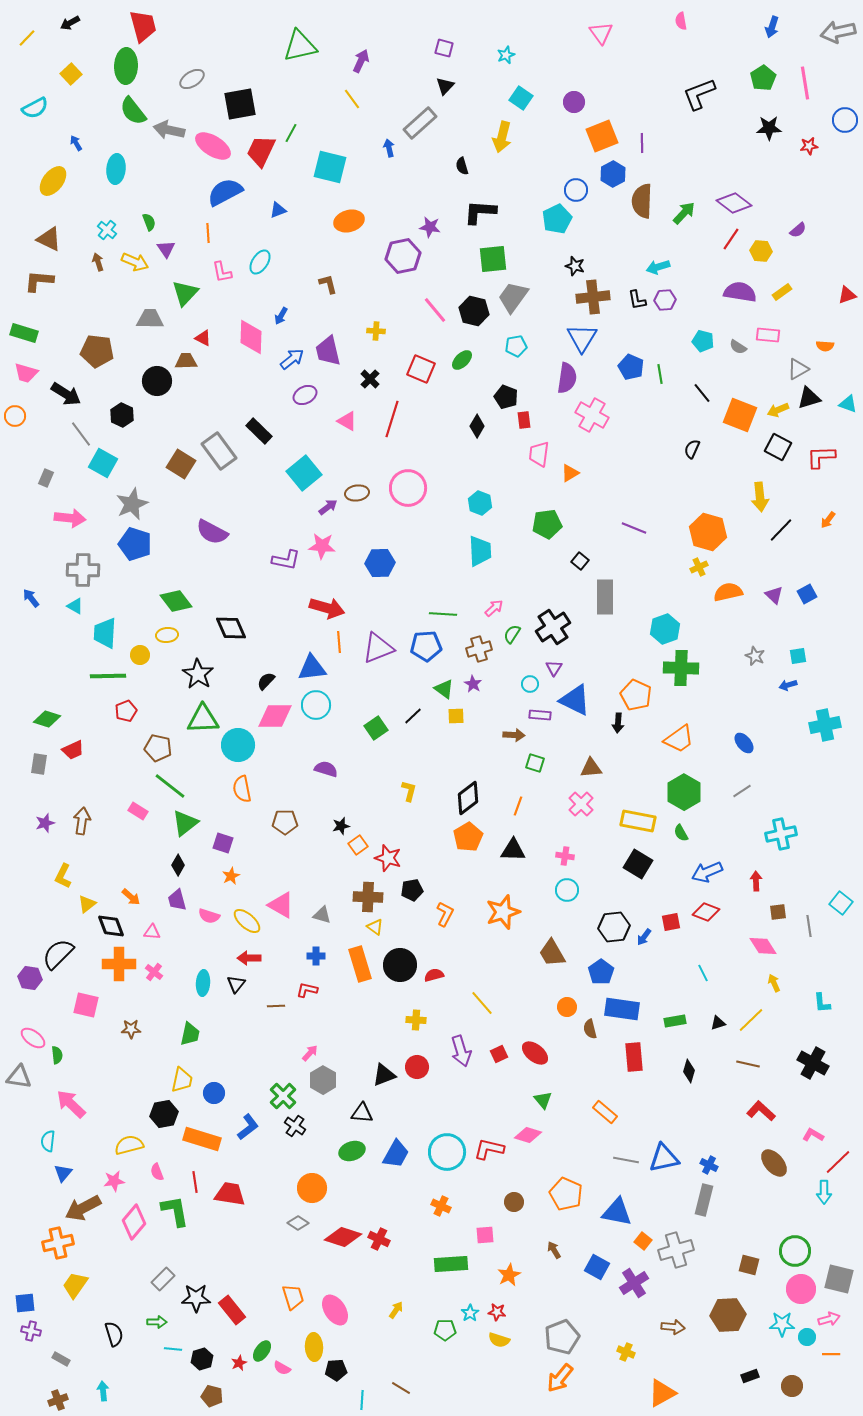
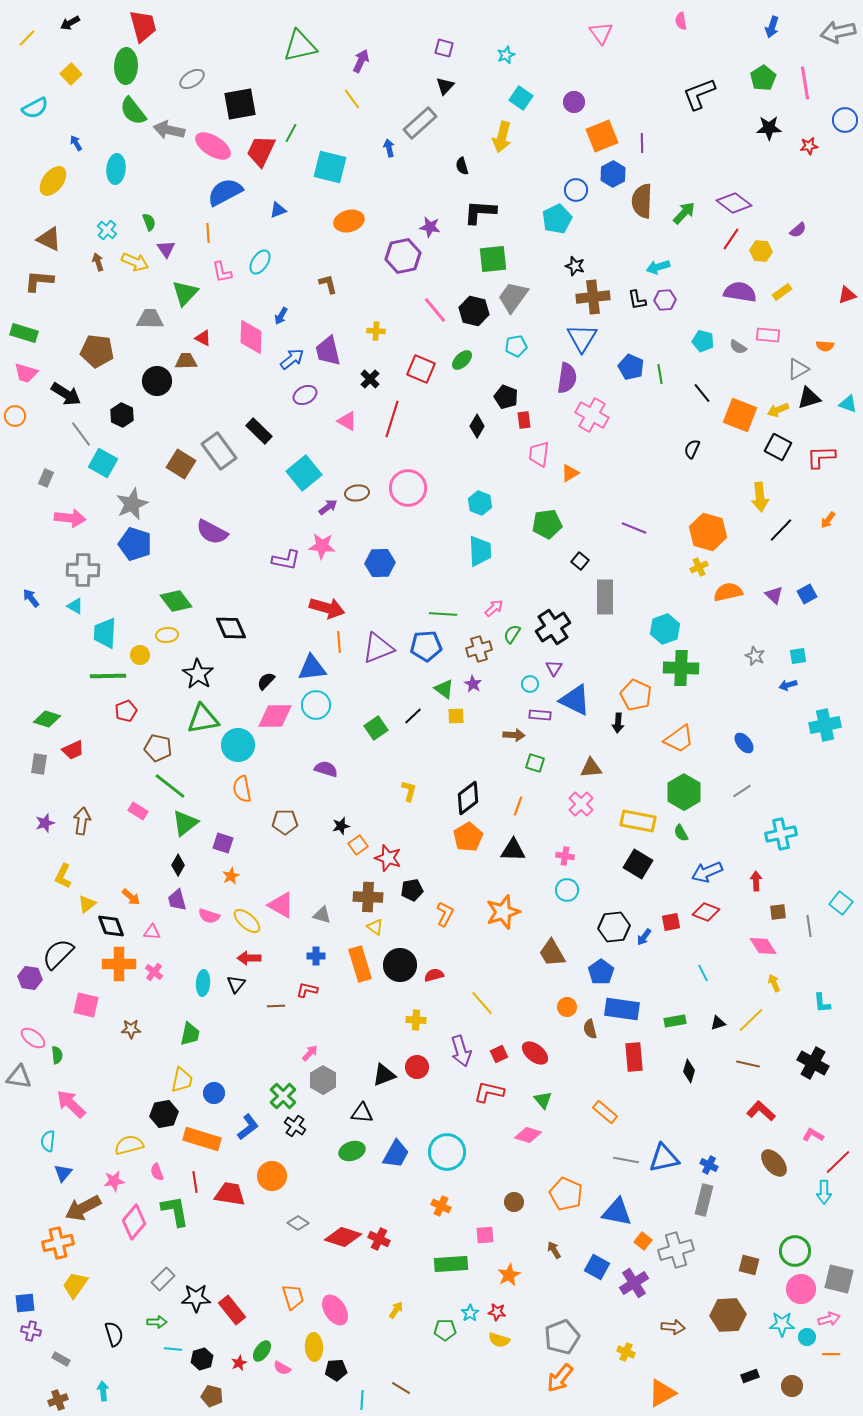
green triangle at (203, 719): rotated 8 degrees counterclockwise
red L-shape at (489, 1149): moved 57 px up
orange circle at (312, 1188): moved 40 px left, 12 px up
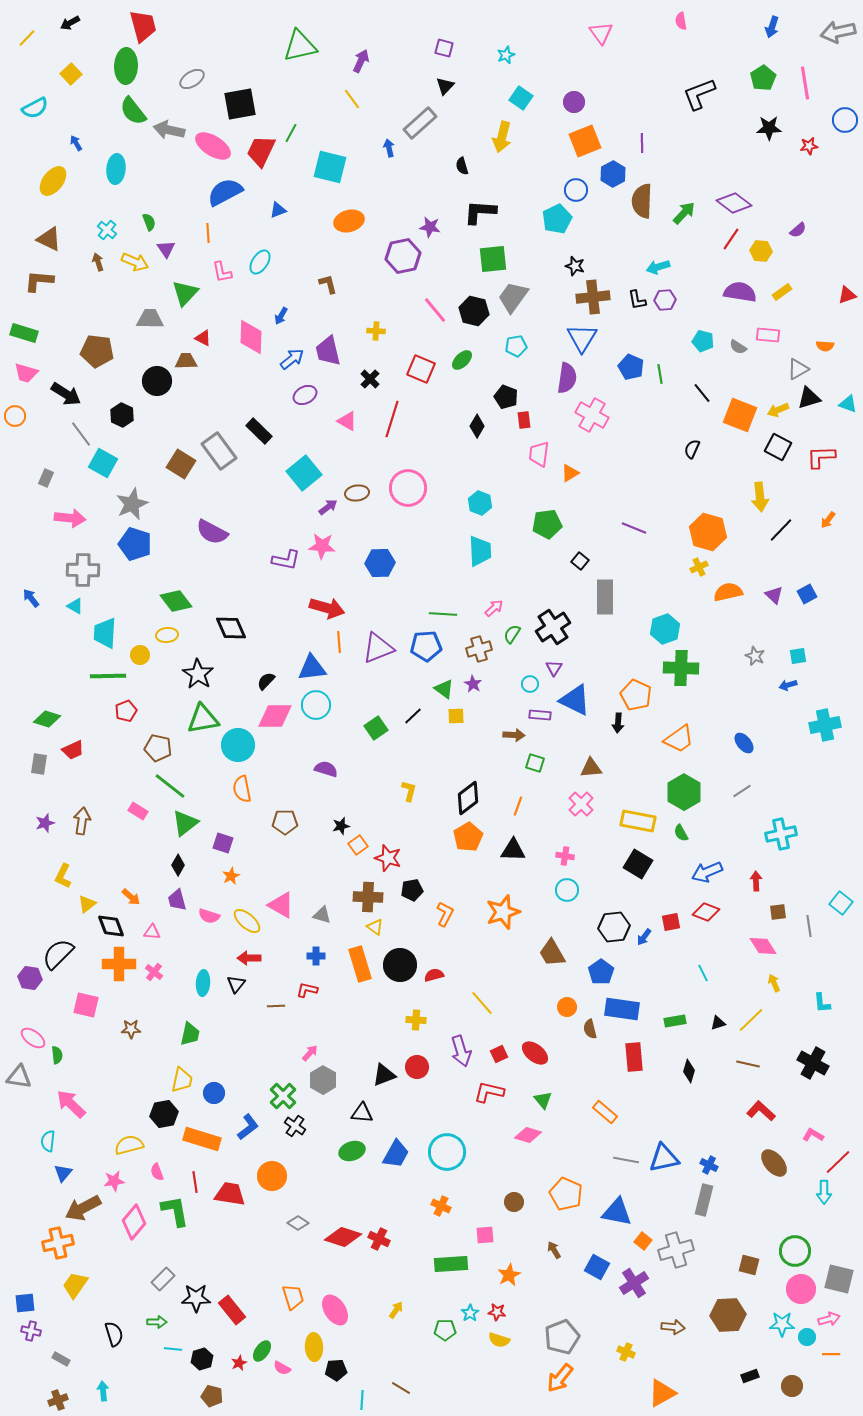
orange square at (602, 136): moved 17 px left, 5 px down
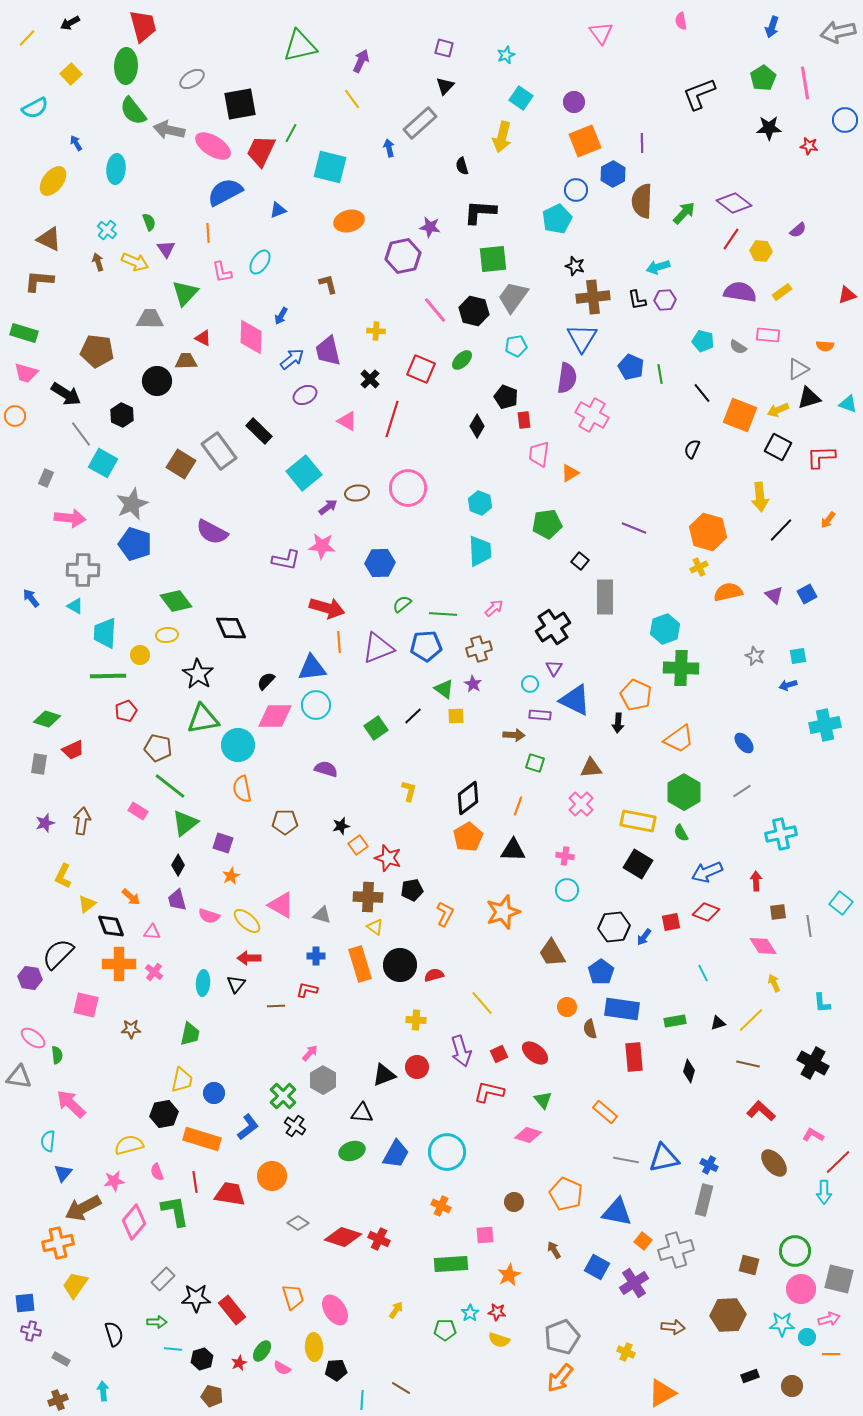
red star at (809, 146): rotated 18 degrees clockwise
green semicircle at (512, 634): moved 110 px left, 30 px up; rotated 18 degrees clockwise
